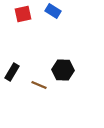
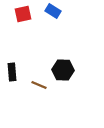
black rectangle: rotated 36 degrees counterclockwise
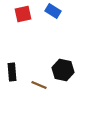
black hexagon: rotated 10 degrees clockwise
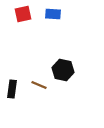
blue rectangle: moved 3 px down; rotated 28 degrees counterclockwise
black rectangle: moved 17 px down; rotated 12 degrees clockwise
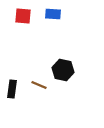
red square: moved 2 px down; rotated 18 degrees clockwise
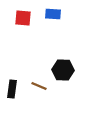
red square: moved 2 px down
black hexagon: rotated 10 degrees counterclockwise
brown line: moved 1 px down
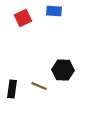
blue rectangle: moved 1 px right, 3 px up
red square: rotated 30 degrees counterclockwise
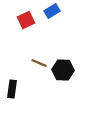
blue rectangle: moved 2 px left; rotated 35 degrees counterclockwise
red square: moved 3 px right, 2 px down
brown line: moved 23 px up
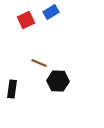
blue rectangle: moved 1 px left, 1 px down
black hexagon: moved 5 px left, 11 px down
